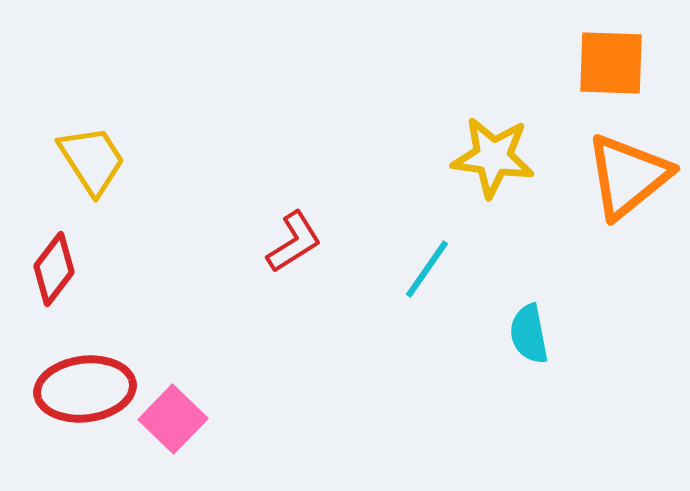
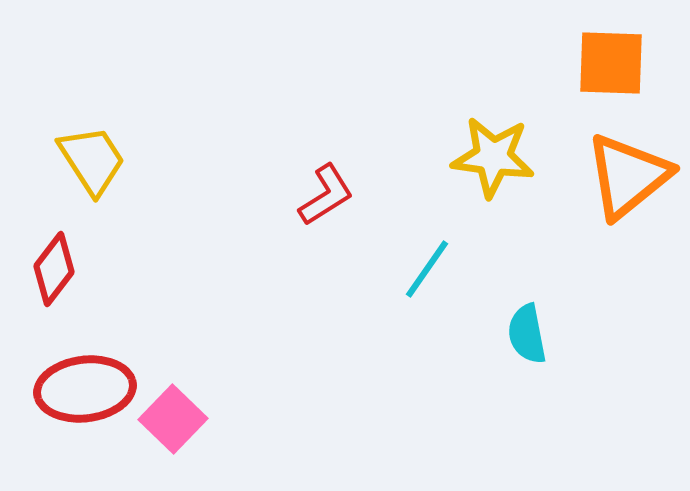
red L-shape: moved 32 px right, 47 px up
cyan semicircle: moved 2 px left
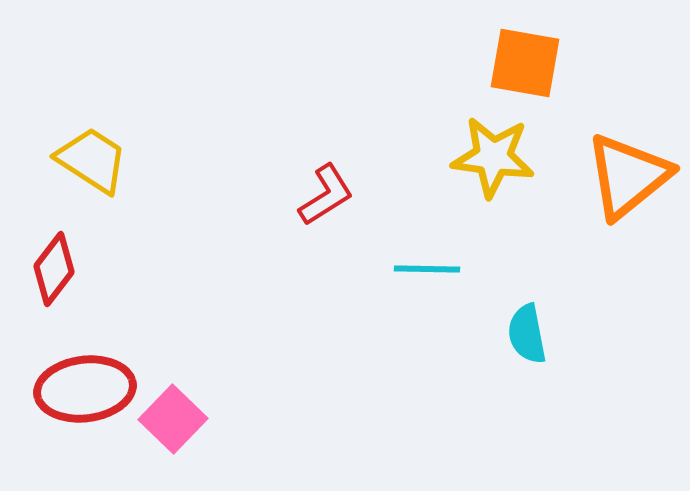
orange square: moved 86 px left; rotated 8 degrees clockwise
yellow trapezoid: rotated 24 degrees counterclockwise
cyan line: rotated 56 degrees clockwise
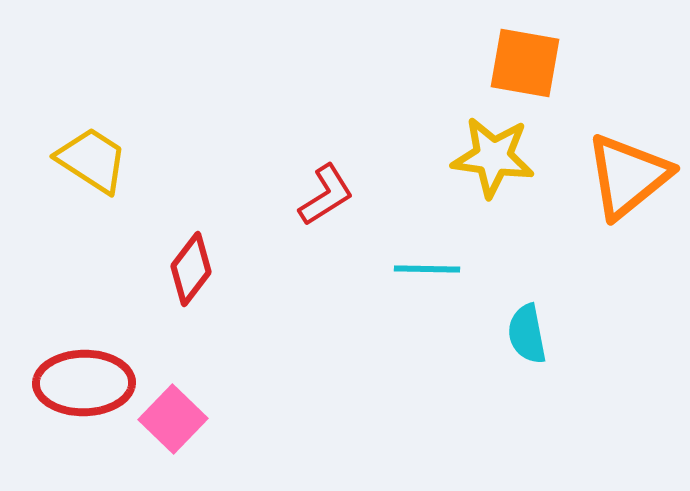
red diamond: moved 137 px right
red ellipse: moved 1 px left, 6 px up; rotated 6 degrees clockwise
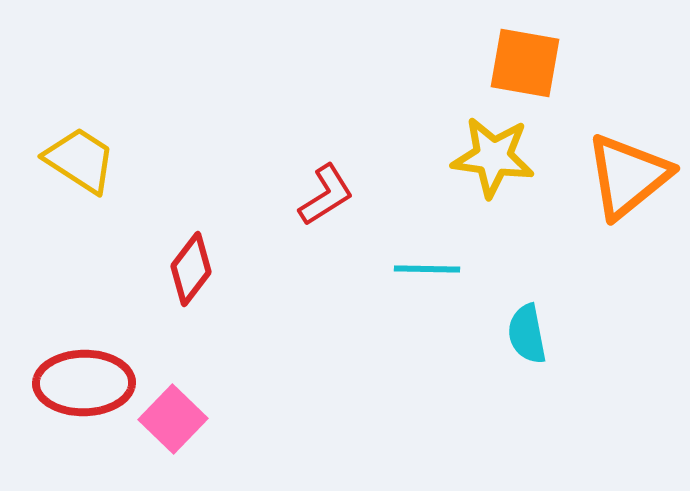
yellow trapezoid: moved 12 px left
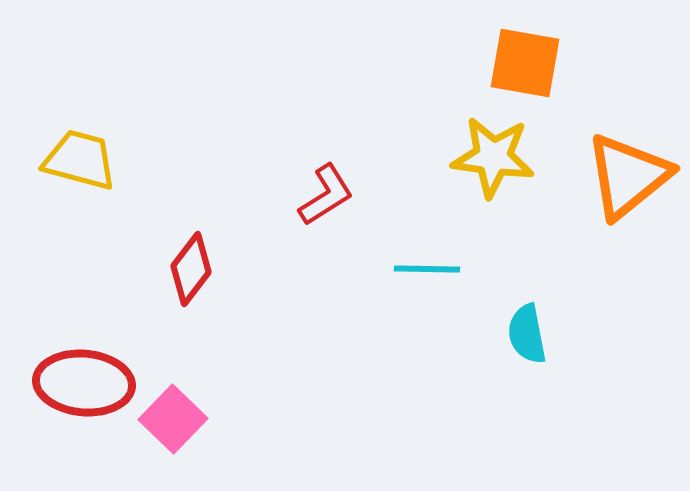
yellow trapezoid: rotated 18 degrees counterclockwise
red ellipse: rotated 6 degrees clockwise
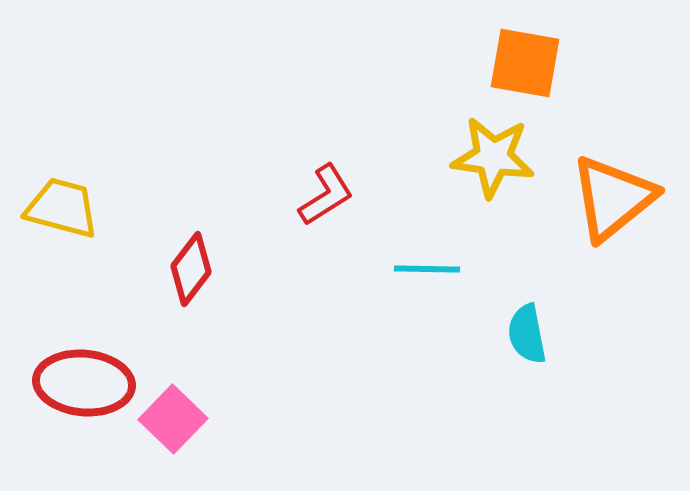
yellow trapezoid: moved 18 px left, 48 px down
orange triangle: moved 15 px left, 22 px down
